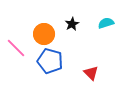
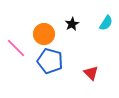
cyan semicircle: rotated 140 degrees clockwise
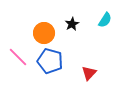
cyan semicircle: moved 1 px left, 3 px up
orange circle: moved 1 px up
pink line: moved 2 px right, 9 px down
red triangle: moved 2 px left; rotated 28 degrees clockwise
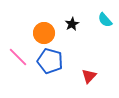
cyan semicircle: rotated 105 degrees clockwise
red triangle: moved 3 px down
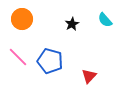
orange circle: moved 22 px left, 14 px up
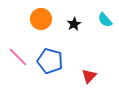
orange circle: moved 19 px right
black star: moved 2 px right
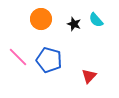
cyan semicircle: moved 9 px left
black star: rotated 24 degrees counterclockwise
blue pentagon: moved 1 px left, 1 px up
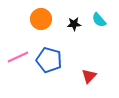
cyan semicircle: moved 3 px right
black star: rotated 24 degrees counterclockwise
pink line: rotated 70 degrees counterclockwise
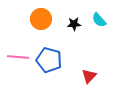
pink line: rotated 30 degrees clockwise
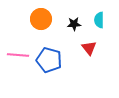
cyan semicircle: rotated 42 degrees clockwise
pink line: moved 2 px up
red triangle: moved 28 px up; rotated 21 degrees counterclockwise
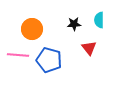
orange circle: moved 9 px left, 10 px down
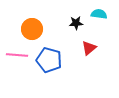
cyan semicircle: moved 6 px up; rotated 98 degrees clockwise
black star: moved 2 px right, 1 px up
red triangle: rotated 28 degrees clockwise
pink line: moved 1 px left
